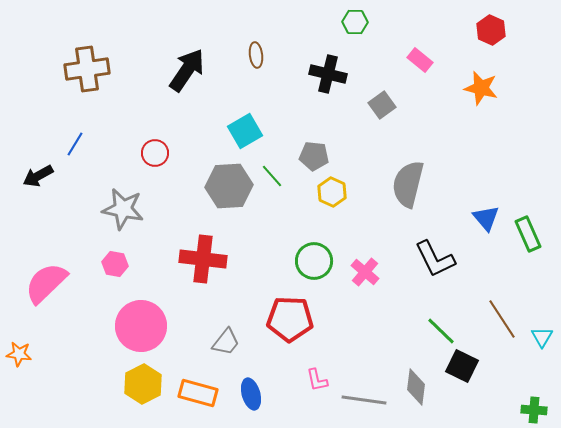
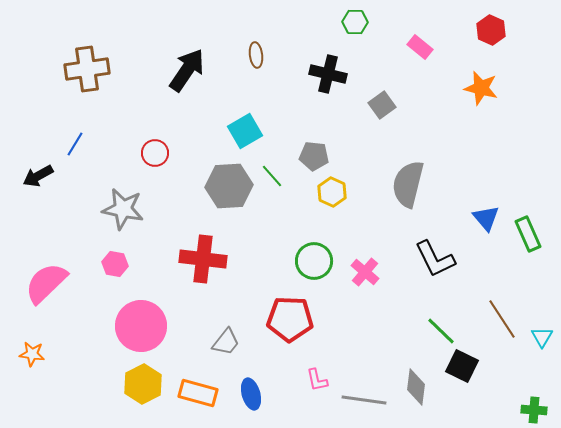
pink rectangle at (420, 60): moved 13 px up
orange star at (19, 354): moved 13 px right
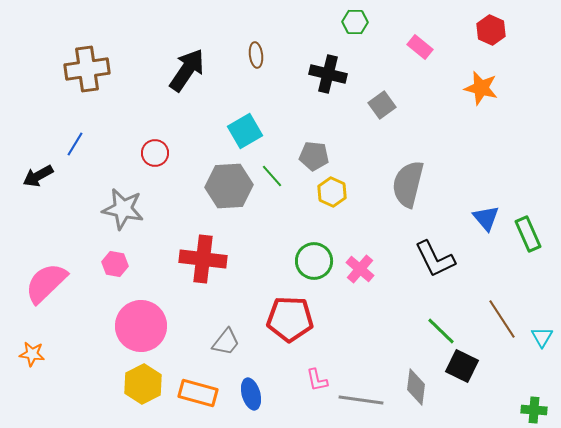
pink cross at (365, 272): moved 5 px left, 3 px up
gray line at (364, 400): moved 3 px left
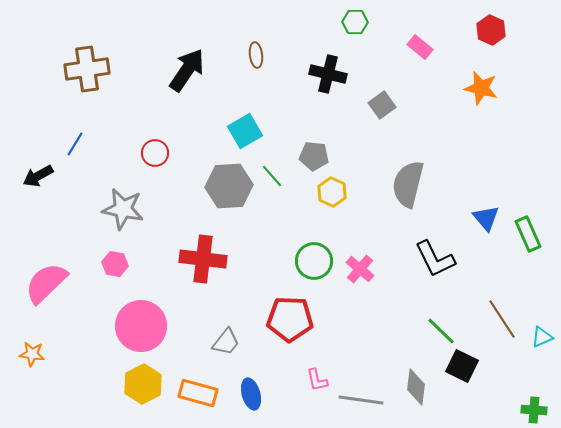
cyan triangle at (542, 337): rotated 35 degrees clockwise
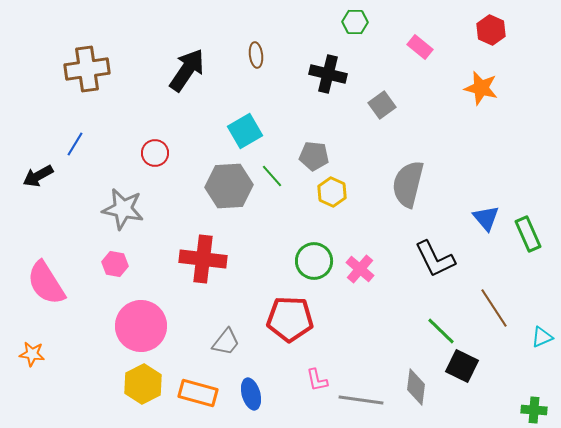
pink semicircle at (46, 283): rotated 78 degrees counterclockwise
brown line at (502, 319): moved 8 px left, 11 px up
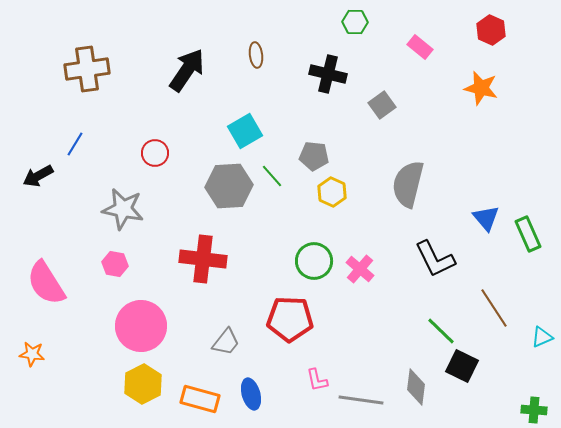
orange rectangle at (198, 393): moved 2 px right, 6 px down
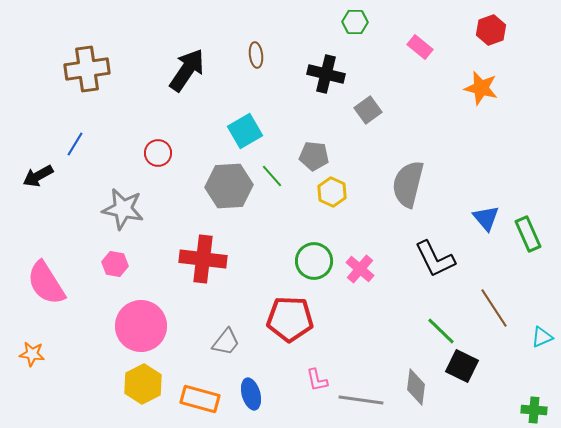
red hexagon at (491, 30): rotated 16 degrees clockwise
black cross at (328, 74): moved 2 px left
gray square at (382, 105): moved 14 px left, 5 px down
red circle at (155, 153): moved 3 px right
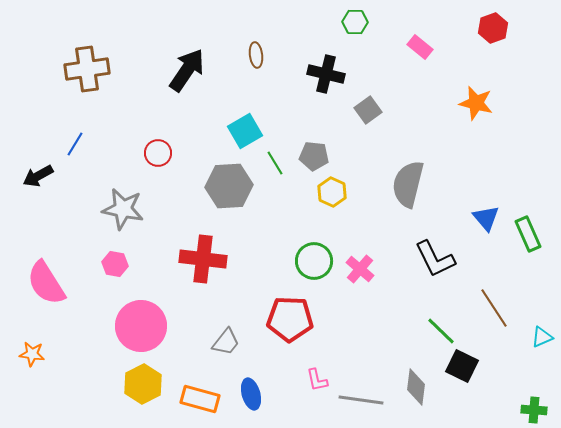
red hexagon at (491, 30): moved 2 px right, 2 px up
orange star at (481, 88): moved 5 px left, 15 px down
green line at (272, 176): moved 3 px right, 13 px up; rotated 10 degrees clockwise
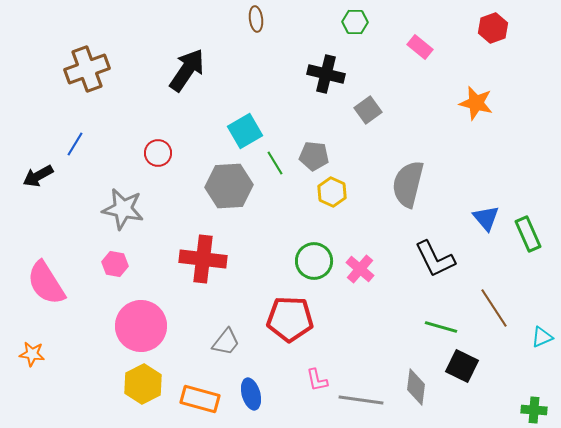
brown ellipse at (256, 55): moved 36 px up
brown cross at (87, 69): rotated 12 degrees counterclockwise
green line at (441, 331): moved 4 px up; rotated 28 degrees counterclockwise
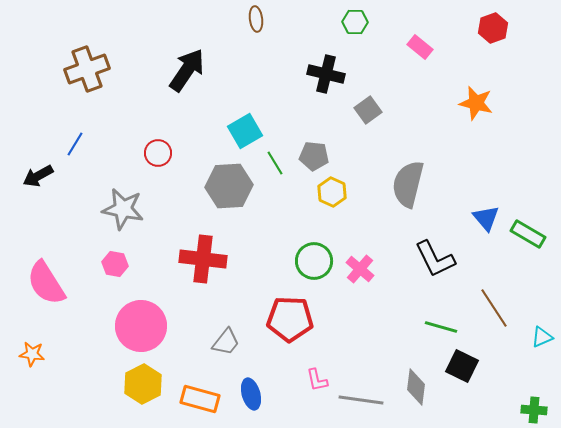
green rectangle at (528, 234): rotated 36 degrees counterclockwise
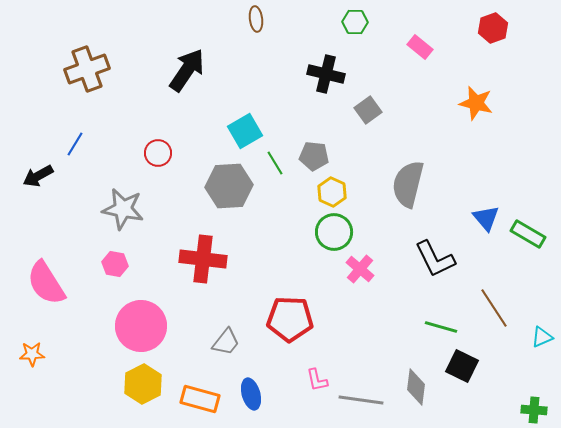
green circle at (314, 261): moved 20 px right, 29 px up
orange star at (32, 354): rotated 10 degrees counterclockwise
